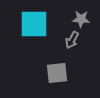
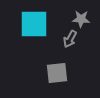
gray arrow: moved 2 px left, 1 px up
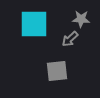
gray arrow: rotated 18 degrees clockwise
gray square: moved 2 px up
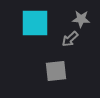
cyan square: moved 1 px right, 1 px up
gray square: moved 1 px left
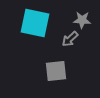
gray star: moved 1 px right, 1 px down
cyan square: rotated 12 degrees clockwise
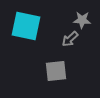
cyan square: moved 9 px left, 3 px down
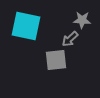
gray square: moved 11 px up
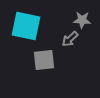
gray square: moved 12 px left
